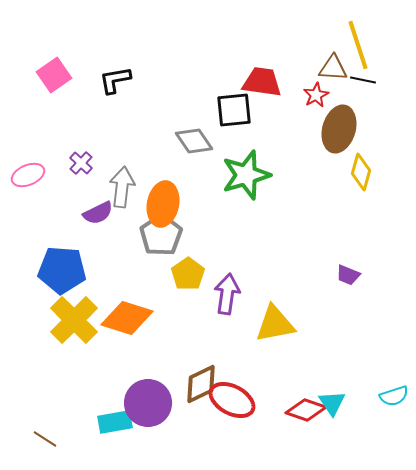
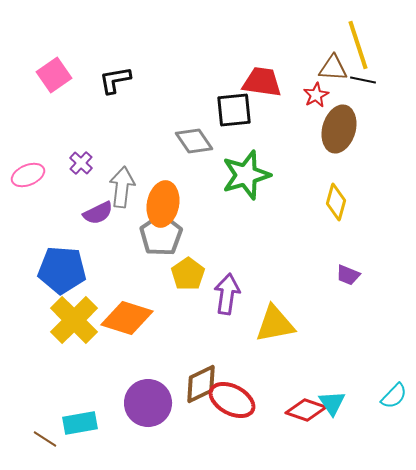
yellow diamond: moved 25 px left, 30 px down
cyan semicircle: rotated 28 degrees counterclockwise
cyan rectangle: moved 35 px left, 1 px down
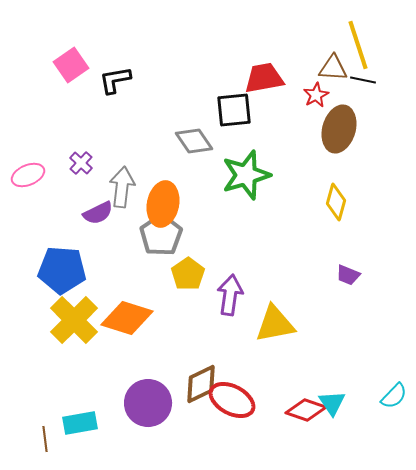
pink square: moved 17 px right, 10 px up
red trapezoid: moved 2 px right, 4 px up; rotated 18 degrees counterclockwise
purple arrow: moved 3 px right, 1 px down
brown line: rotated 50 degrees clockwise
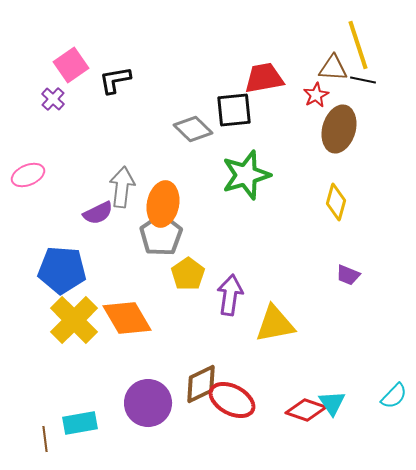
gray diamond: moved 1 px left, 12 px up; rotated 12 degrees counterclockwise
purple cross: moved 28 px left, 64 px up
orange diamond: rotated 42 degrees clockwise
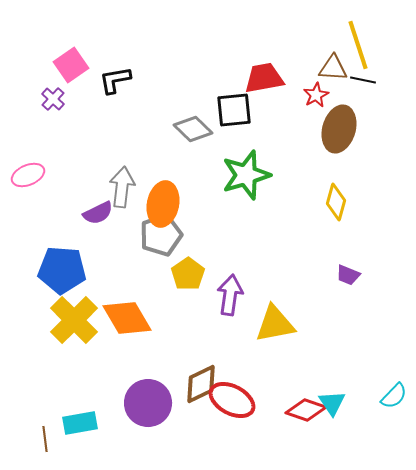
gray pentagon: rotated 15 degrees clockwise
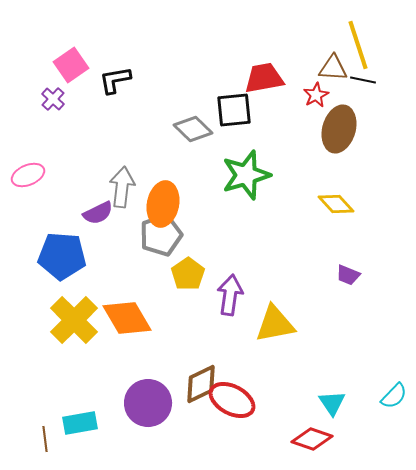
yellow diamond: moved 2 px down; rotated 57 degrees counterclockwise
blue pentagon: moved 14 px up
red diamond: moved 6 px right, 29 px down
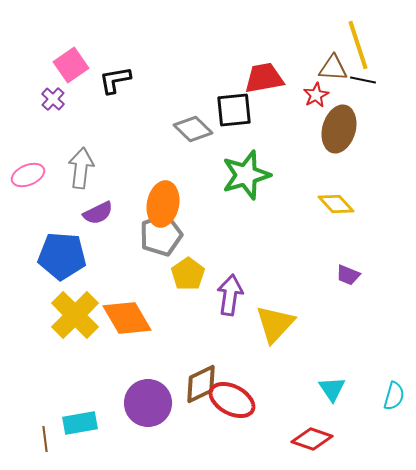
gray arrow: moved 41 px left, 19 px up
yellow cross: moved 1 px right, 5 px up
yellow triangle: rotated 36 degrees counterclockwise
cyan semicircle: rotated 28 degrees counterclockwise
cyan triangle: moved 14 px up
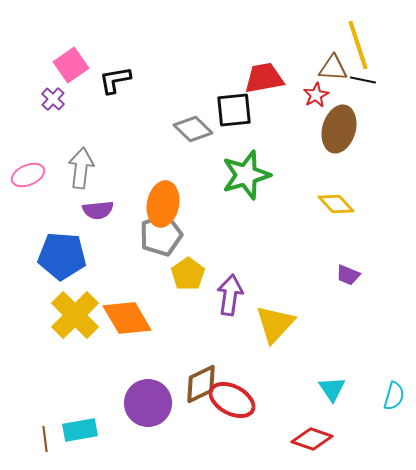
purple semicircle: moved 3 px up; rotated 20 degrees clockwise
cyan rectangle: moved 7 px down
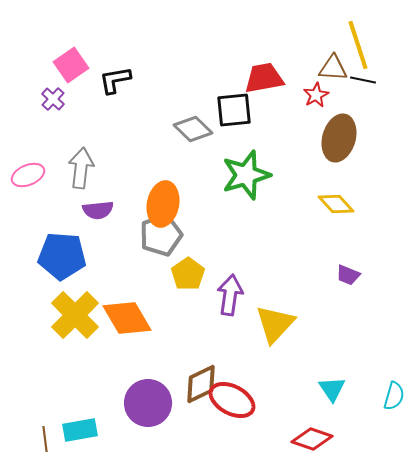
brown ellipse: moved 9 px down
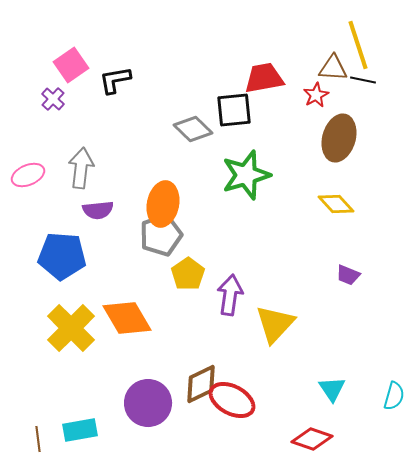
yellow cross: moved 4 px left, 13 px down
brown line: moved 7 px left
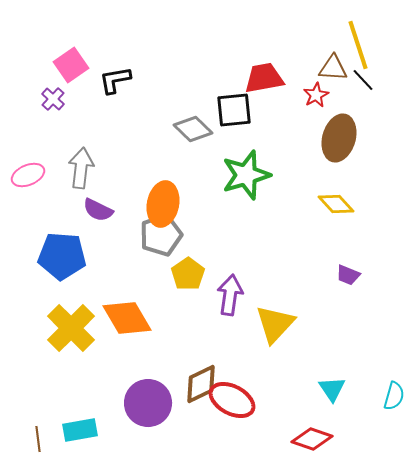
black line: rotated 35 degrees clockwise
purple semicircle: rotated 32 degrees clockwise
